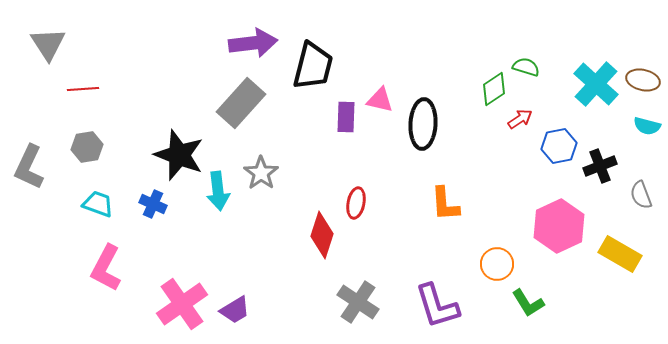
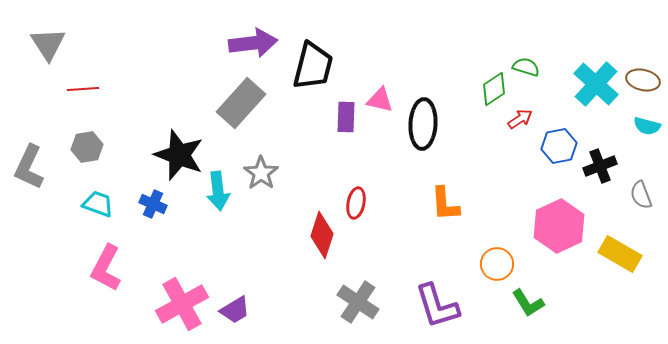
pink cross: rotated 6 degrees clockwise
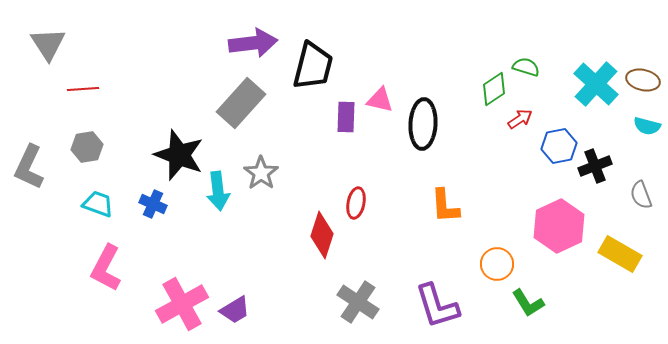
black cross: moved 5 px left
orange L-shape: moved 2 px down
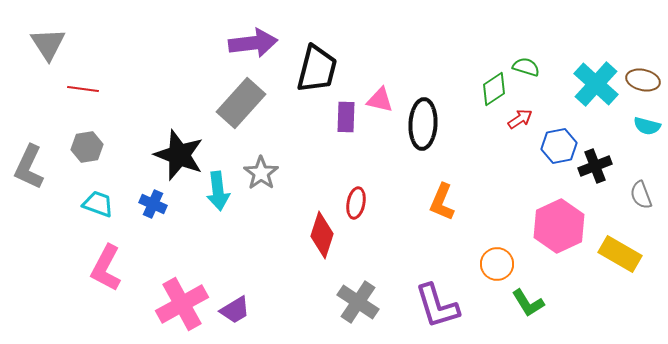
black trapezoid: moved 4 px right, 3 px down
red line: rotated 12 degrees clockwise
orange L-shape: moved 3 px left, 4 px up; rotated 27 degrees clockwise
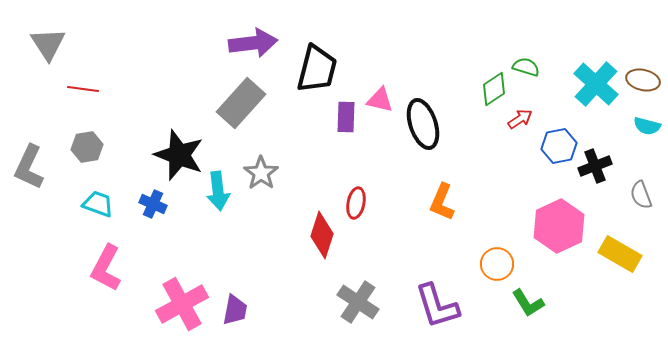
black ellipse: rotated 21 degrees counterclockwise
purple trapezoid: rotated 48 degrees counterclockwise
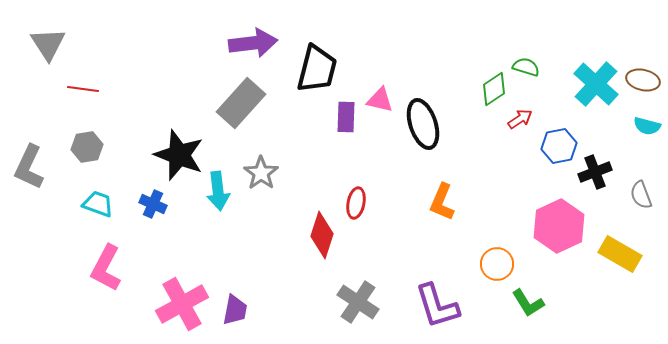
black cross: moved 6 px down
